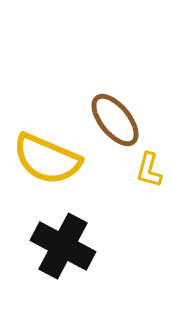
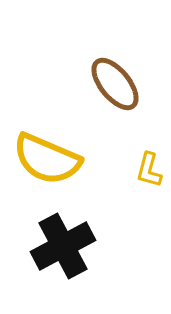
brown ellipse: moved 36 px up
black cross: rotated 34 degrees clockwise
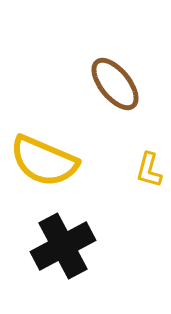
yellow semicircle: moved 3 px left, 2 px down
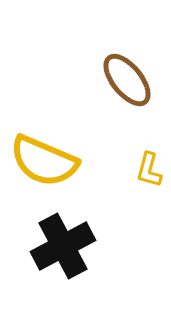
brown ellipse: moved 12 px right, 4 px up
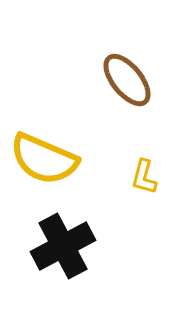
yellow semicircle: moved 2 px up
yellow L-shape: moved 5 px left, 7 px down
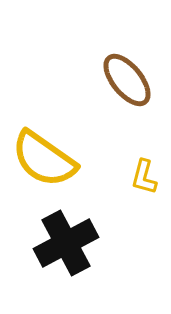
yellow semicircle: rotated 12 degrees clockwise
black cross: moved 3 px right, 3 px up
